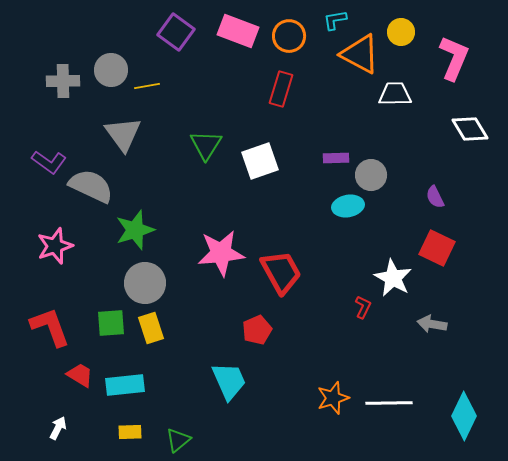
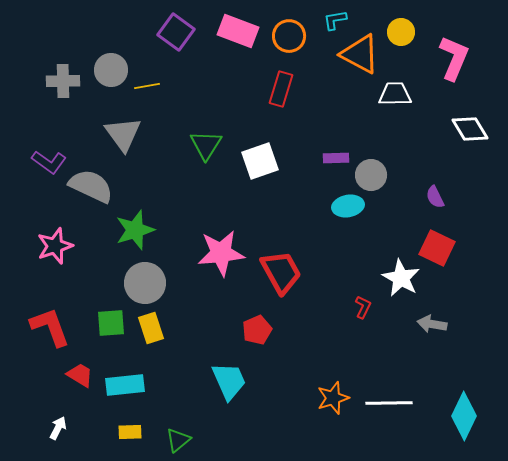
white star at (393, 278): moved 8 px right
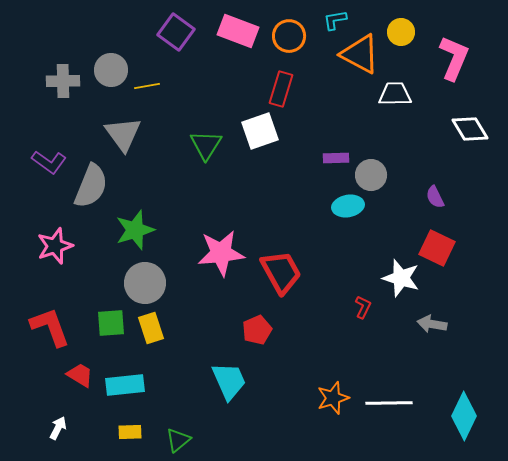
white square at (260, 161): moved 30 px up
gray semicircle at (91, 186): rotated 87 degrees clockwise
white star at (401, 278): rotated 12 degrees counterclockwise
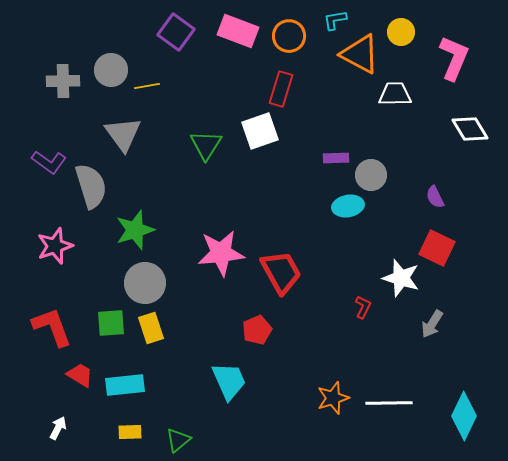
gray semicircle at (91, 186): rotated 39 degrees counterclockwise
gray arrow at (432, 324): rotated 68 degrees counterclockwise
red L-shape at (50, 327): moved 2 px right
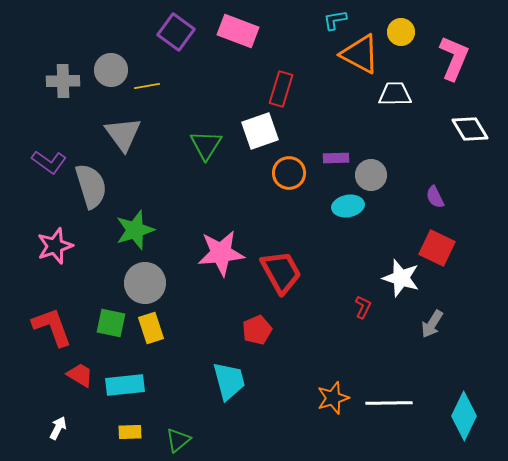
orange circle at (289, 36): moved 137 px down
green square at (111, 323): rotated 16 degrees clockwise
cyan trapezoid at (229, 381): rotated 9 degrees clockwise
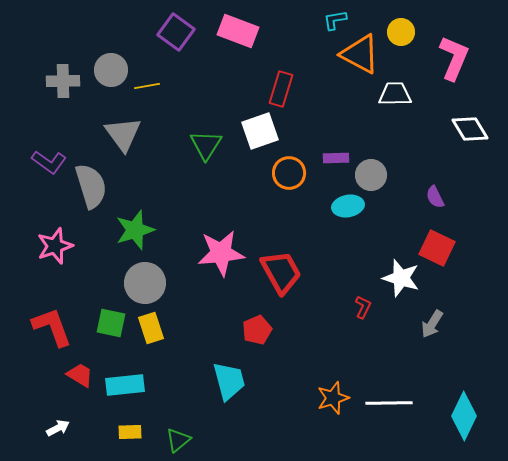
white arrow at (58, 428): rotated 35 degrees clockwise
